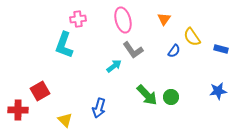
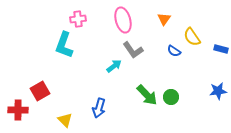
blue semicircle: rotated 88 degrees clockwise
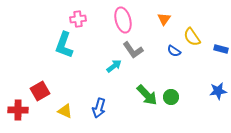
yellow triangle: moved 9 px up; rotated 21 degrees counterclockwise
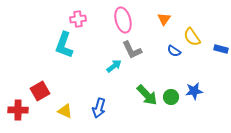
gray L-shape: moved 1 px left; rotated 10 degrees clockwise
blue star: moved 24 px left
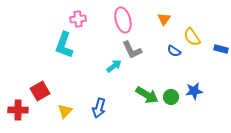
green arrow: rotated 15 degrees counterclockwise
yellow triangle: rotated 49 degrees clockwise
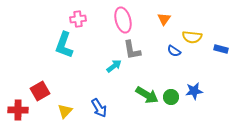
yellow semicircle: rotated 48 degrees counterclockwise
gray L-shape: rotated 15 degrees clockwise
blue arrow: rotated 48 degrees counterclockwise
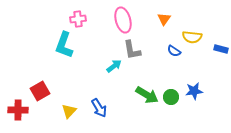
yellow triangle: moved 4 px right
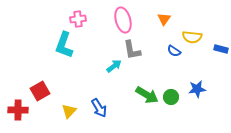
blue star: moved 3 px right, 2 px up
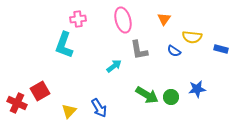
gray L-shape: moved 7 px right
red cross: moved 1 px left, 7 px up; rotated 24 degrees clockwise
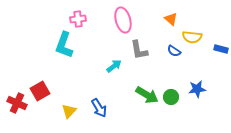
orange triangle: moved 7 px right; rotated 24 degrees counterclockwise
